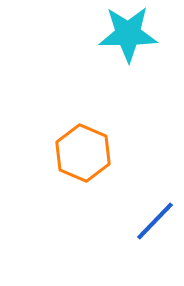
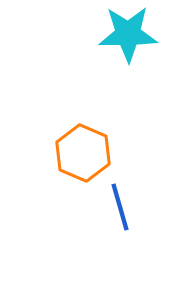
blue line: moved 35 px left, 14 px up; rotated 60 degrees counterclockwise
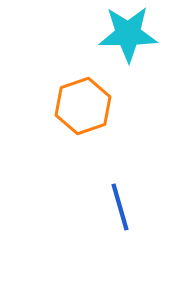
orange hexagon: moved 47 px up; rotated 18 degrees clockwise
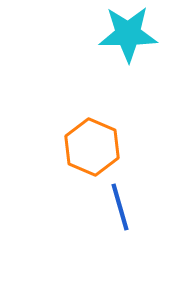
orange hexagon: moved 9 px right, 41 px down; rotated 18 degrees counterclockwise
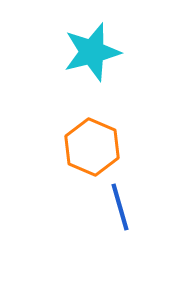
cyan star: moved 36 px left, 18 px down; rotated 14 degrees counterclockwise
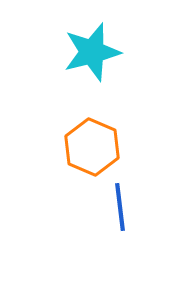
blue line: rotated 9 degrees clockwise
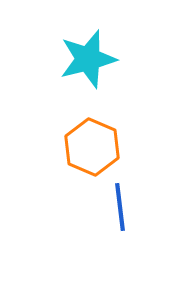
cyan star: moved 4 px left, 7 px down
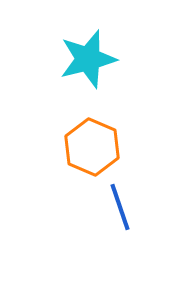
blue line: rotated 12 degrees counterclockwise
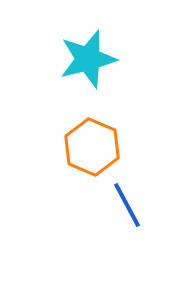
blue line: moved 7 px right, 2 px up; rotated 9 degrees counterclockwise
